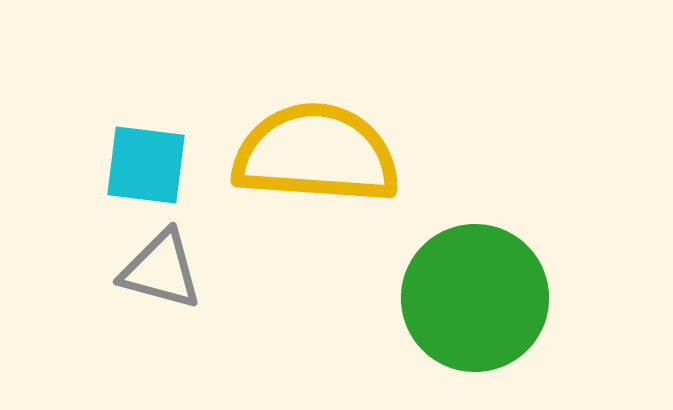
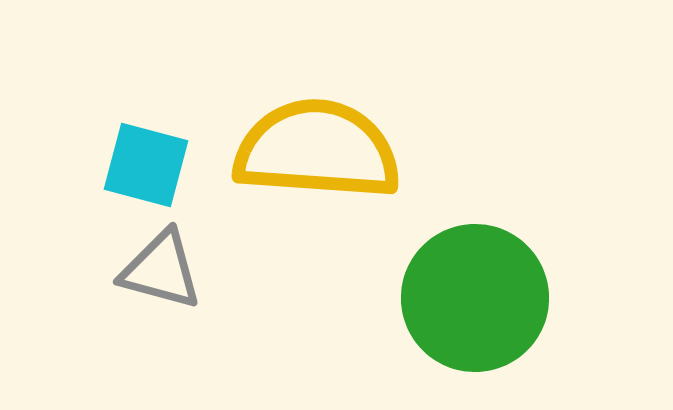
yellow semicircle: moved 1 px right, 4 px up
cyan square: rotated 8 degrees clockwise
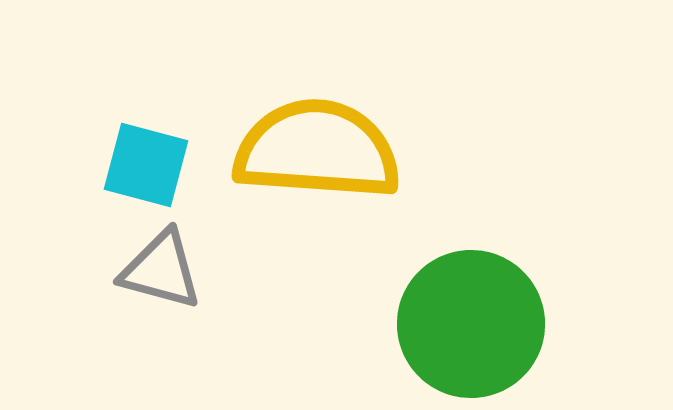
green circle: moved 4 px left, 26 px down
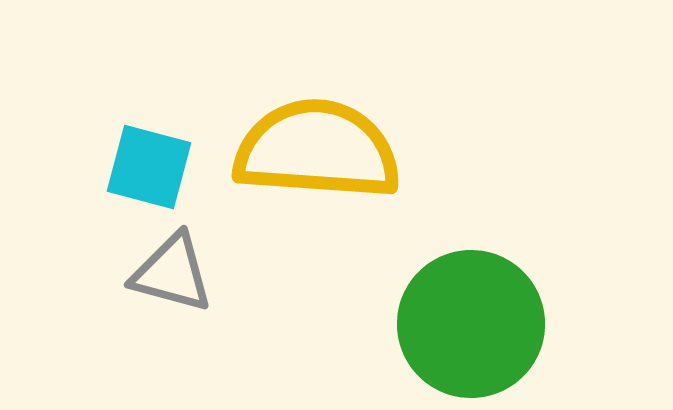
cyan square: moved 3 px right, 2 px down
gray triangle: moved 11 px right, 3 px down
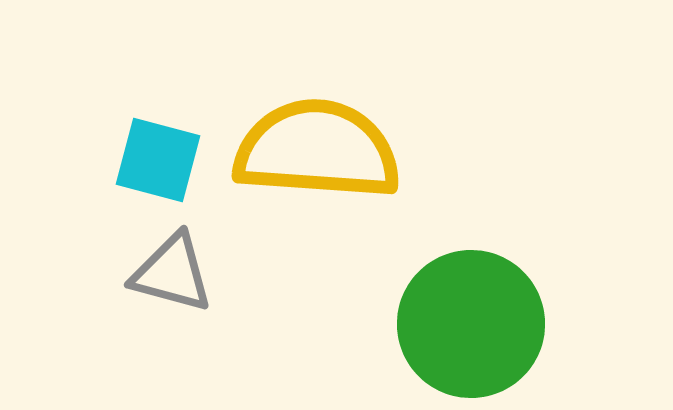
cyan square: moved 9 px right, 7 px up
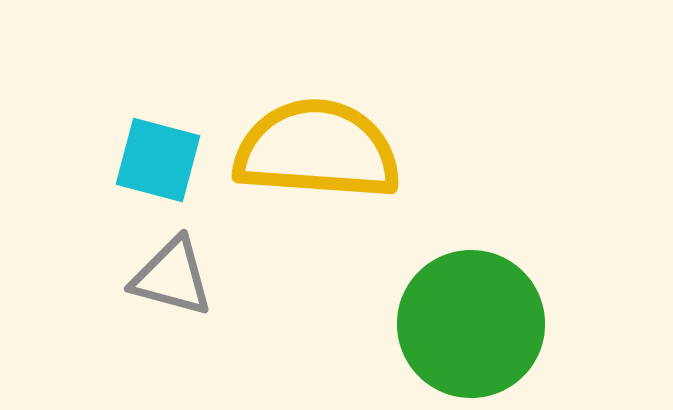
gray triangle: moved 4 px down
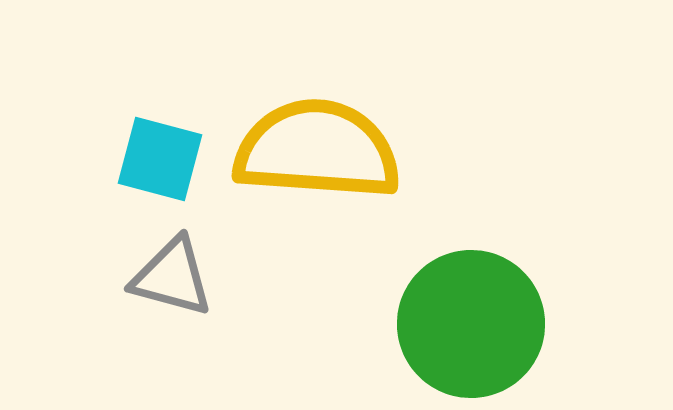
cyan square: moved 2 px right, 1 px up
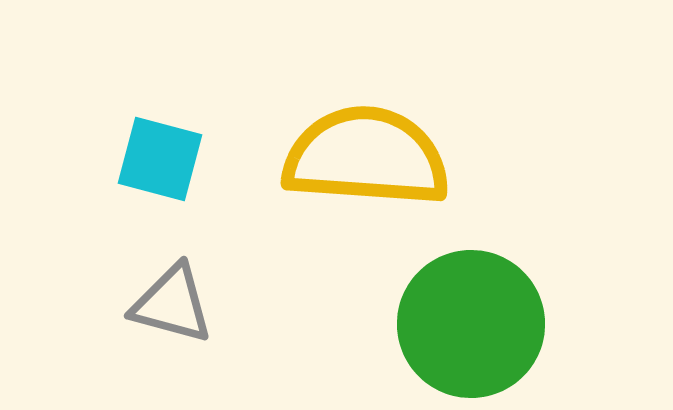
yellow semicircle: moved 49 px right, 7 px down
gray triangle: moved 27 px down
